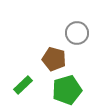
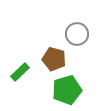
gray circle: moved 1 px down
green rectangle: moved 3 px left, 13 px up
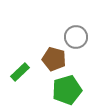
gray circle: moved 1 px left, 3 px down
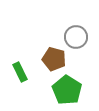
green rectangle: rotated 72 degrees counterclockwise
green pentagon: rotated 24 degrees counterclockwise
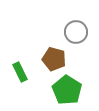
gray circle: moved 5 px up
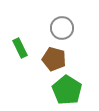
gray circle: moved 14 px left, 4 px up
green rectangle: moved 24 px up
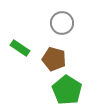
gray circle: moved 5 px up
green rectangle: rotated 30 degrees counterclockwise
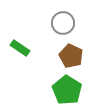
gray circle: moved 1 px right
brown pentagon: moved 17 px right, 3 px up; rotated 10 degrees clockwise
